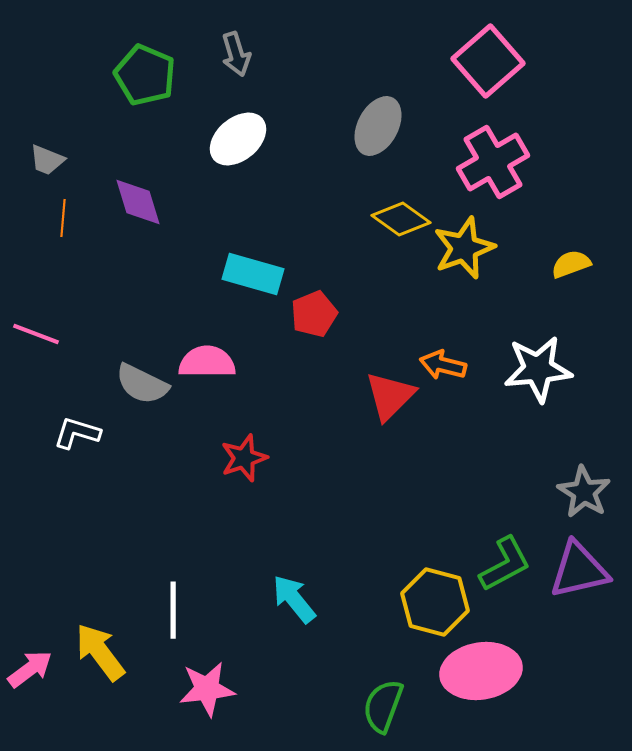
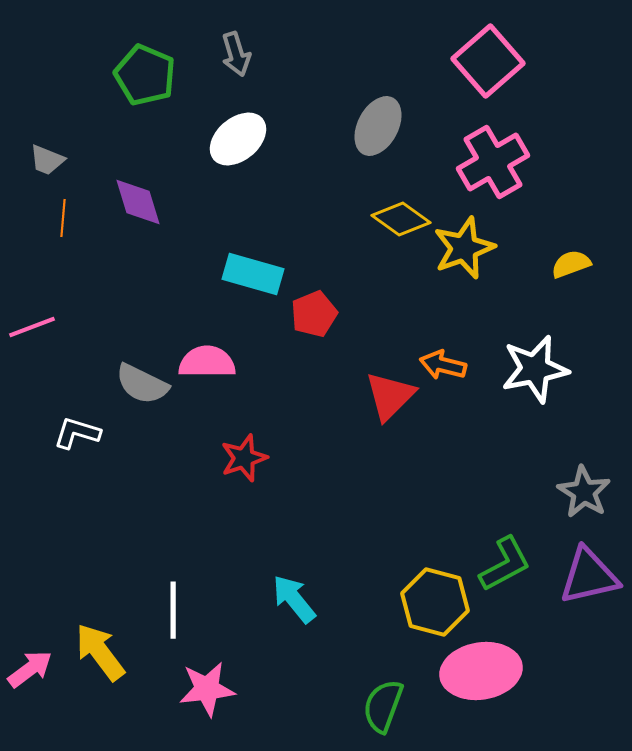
pink line: moved 4 px left, 7 px up; rotated 42 degrees counterclockwise
white star: moved 3 px left; rotated 6 degrees counterclockwise
purple triangle: moved 10 px right, 6 px down
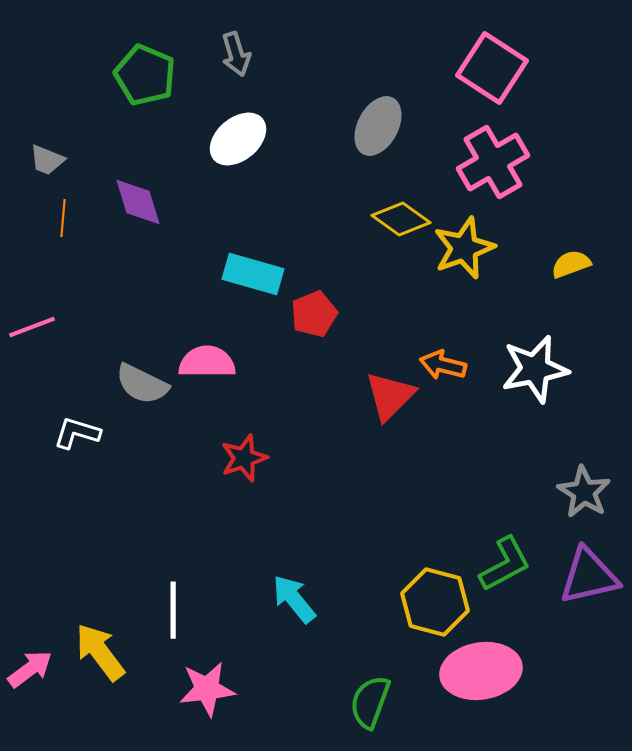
pink square: moved 4 px right, 7 px down; rotated 16 degrees counterclockwise
green semicircle: moved 13 px left, 4 px up
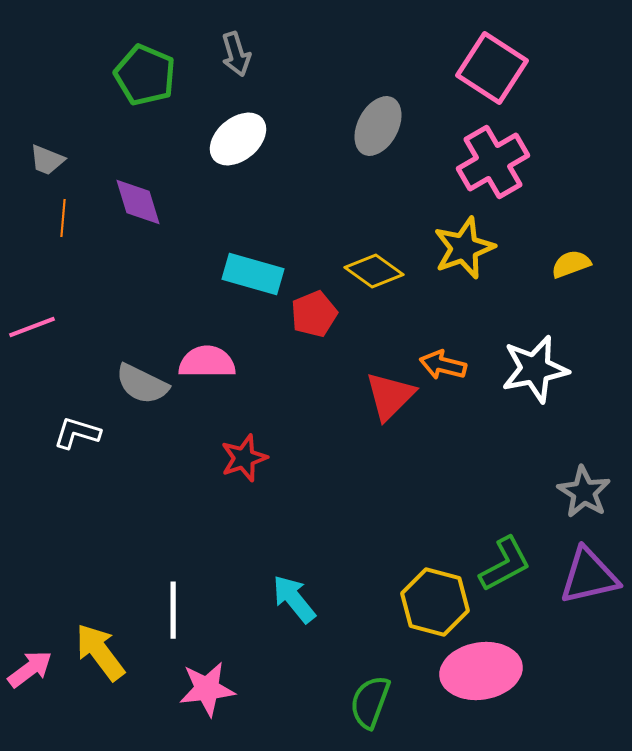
yellow diamond: moved 27 px left, 52 px down
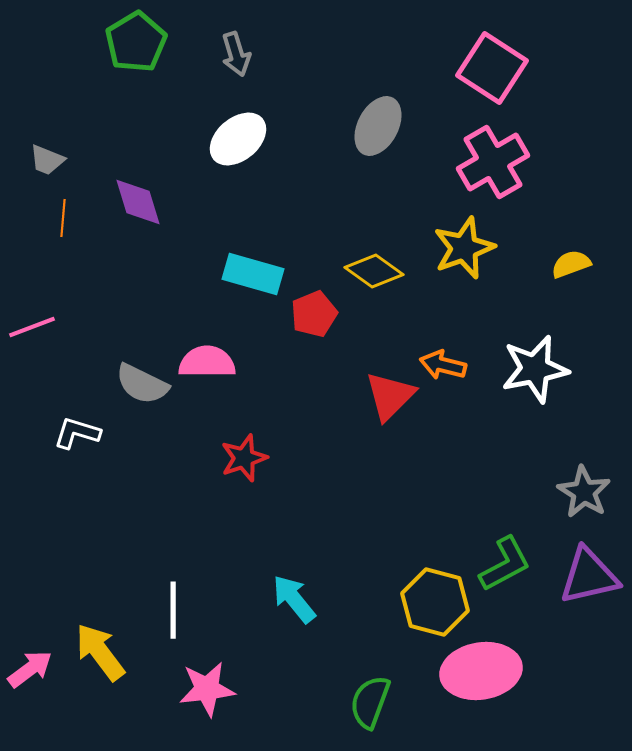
green pentagon: moved 9 px left, 33 px up; rotated 18 degrees clockwise
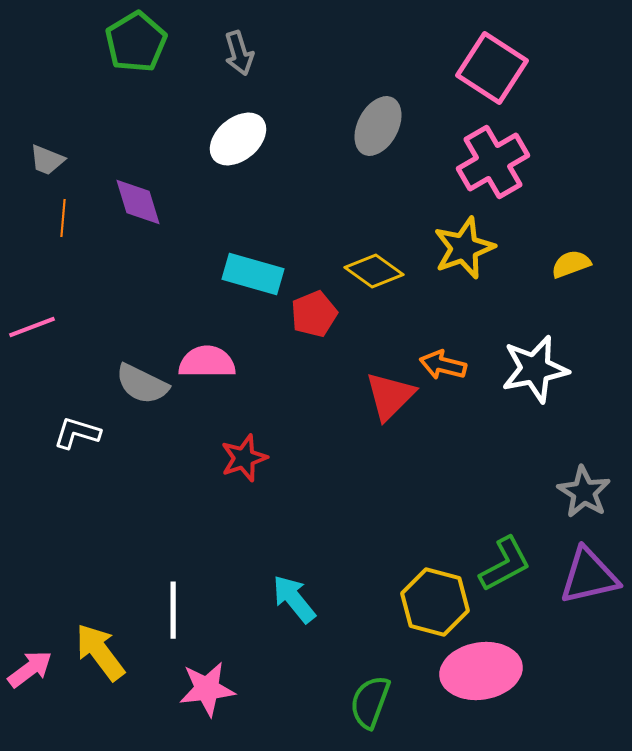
gray arrow: moved 3 px right, 1 px up
